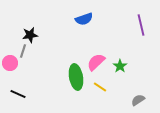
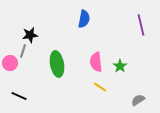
blue semicircle: rotated 60 degrees counterclockwise
pink semicircle: rotated 54 degrees counterclockwise
green ellipse: moved 19 px left, 13 px up
black line: moved 1 px right, 2 px down
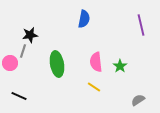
yellow line: moved 6 px left
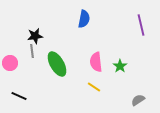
black star: moved 5 px right, 1 px down
gray line: moved 9 px right; rotated 24 degrees counterclockwise
green ellipse: rotated 20 degrees counterclockwise
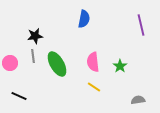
gray line: moved 1 px right, 5 px down
pink semicircle: moved 3 px left
gray semicircle: rotated 24 degrees clockwise
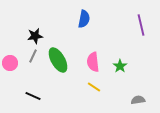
gray line: rotated 32 degrees clockwise
green ellipse: moved 1 px right, 4 px up
black line: moved 14 px right
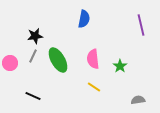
pink semicircle: moved 3 px up
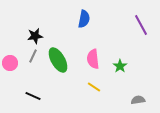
purple line: rotated 15 degrees counterclockwise
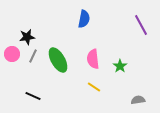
black star: moved 8 px left, 1 px down
pink circle: moved 2 px right, 9 px up
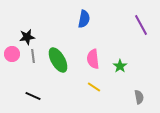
gray line: rotated 32 degrees counterclockwise
gray semicircle: moved 1 px right, 3 px up; rotated 88 degrees clockwise
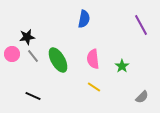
gray line: rotated 32 degrees counterclockwise
green star: moved 2 px right
gray semicircle: moved 3 px right; rotated 56 degrees clockwise
